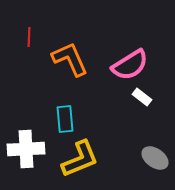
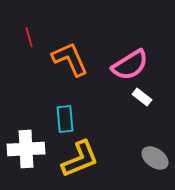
red line: rotated 18 degrees counterclockwise
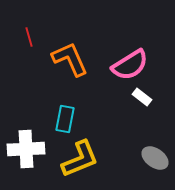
cyan rectangle: rotated 16 degrees clockwise
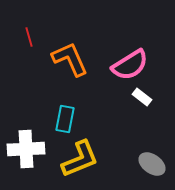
gray ellipse: moved 3 px left, 6 px down
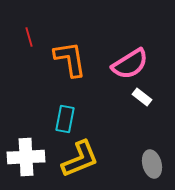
orange L-shape: rotated 15 degrees clockwise
pink semicircle: moved 1 px up
white cross: moved 8 px down
gray ellipse: rotated 40 degrees clockwise
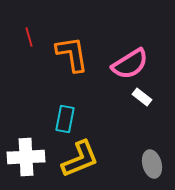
orange L-shape: moved 2 px right, 5 px up
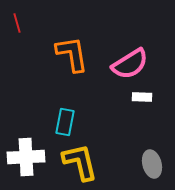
red line: moved 12 px left, 14 px up
white rectangle: rotated 36 degrees counterclockwise
cyan rectangle: moved 3 px down
yellow L-shape: moved 3 px down; rotated 81 degrees counterclockwise
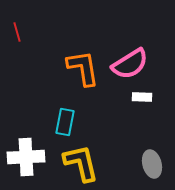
red line: moved 9 px down
orange L-shape: moved 11 px right, 14 px down
yellow L-shape: moved 1 px right, 1 px down
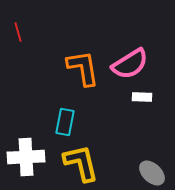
red line: moved 1 px right
gray ellipse: moved 9 px down; rotated 32 degrees counterclockwise
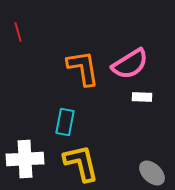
white cross: moved 1 px left, 2 px down
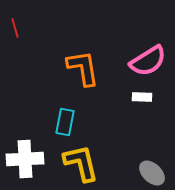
red line: moved 3 px left, 4 px up
pink semicircle: moved 18 px right, 3 px up
